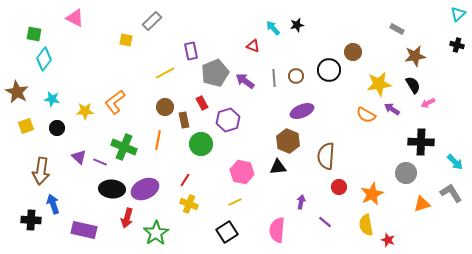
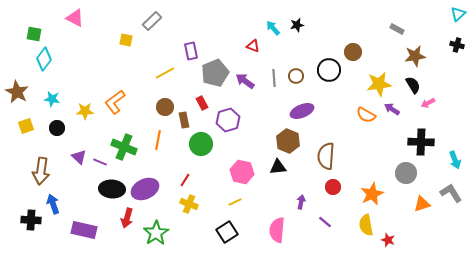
cyan arrow at (455, 162): moved 2 px up; rotated 24 degrees clockwise
red circle at (339, 187): moved 6 px left
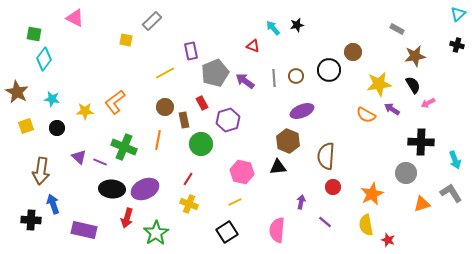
red line at (185, 180): moved 3 px right, 1 px up
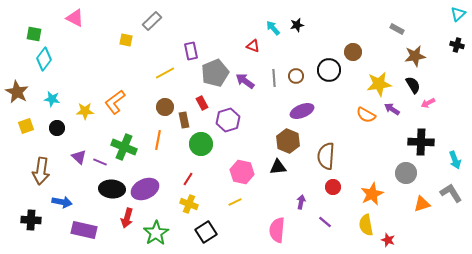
blue arrow at (53, 204): moved 9 px right, 2 px up; rotated 120 degrees clockwise
black square at (227, 232): moved 21 px left
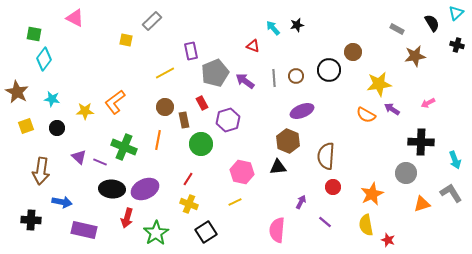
cyan triangle at (458, 14): moved 2 px left, 1 px up
black semicircle at (413, 85): moved 19 px right, 62 px up
purple arrow at (301, 202): rotated 16 degrees clockwise
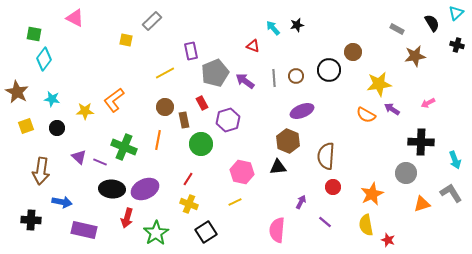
orange L-shape at (115, 102): moved 1 px left, 2 px up
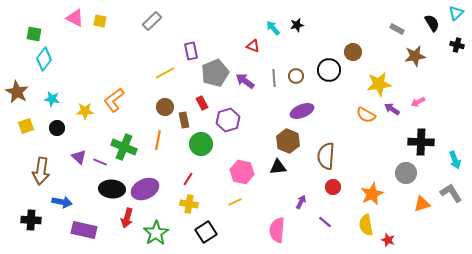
yellow square at (126, 40): moved 26 px left, 19 px up
pink arrow at (428, 103): moved 10 px left, 1 px up
yellow cross at (189, 204): rotated 12 degrees counterclockwise
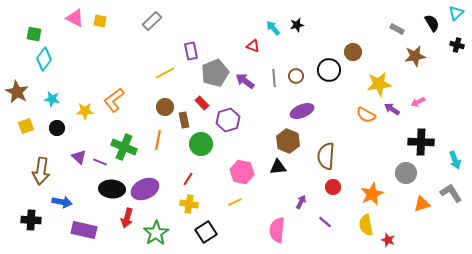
red rectangle at (202, 103): rotated 16 degrees counterclockwise
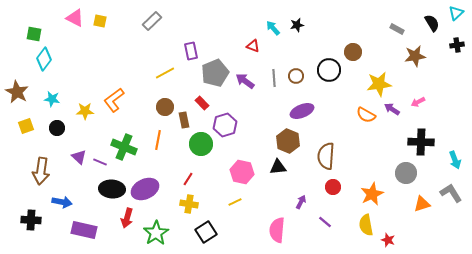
black cross at (457, 45): rotated 24 degrees counterclockwise
purple hexagon at (228, 120): moved 3 px left, 5 px down
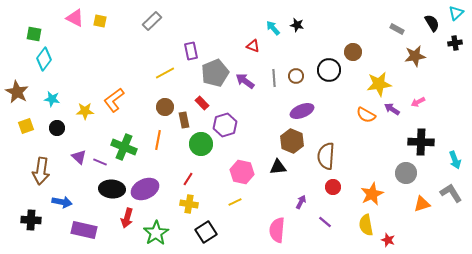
black star at (297, 25): rotated 24 degrees clockwise
black cross at (457, 45): moved 2 px left, 2 px up
brown hexagon at (288, 141): moved 4 px right
